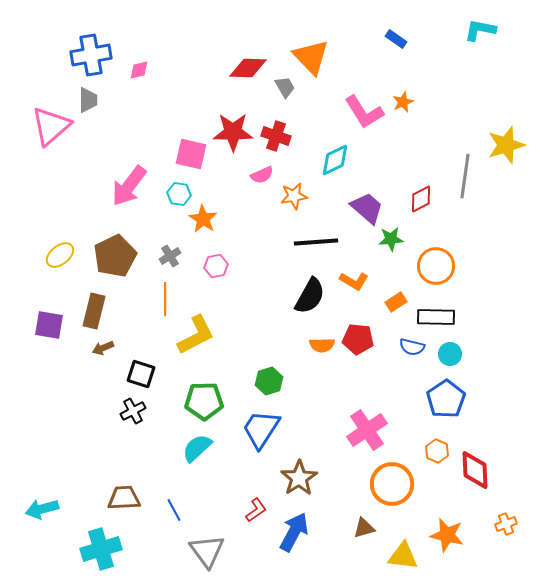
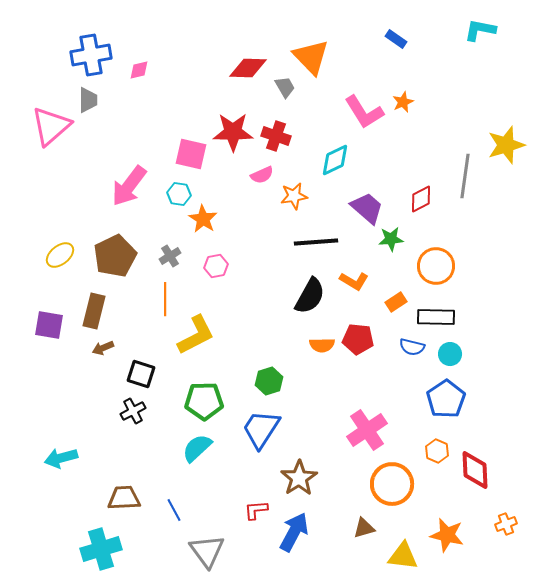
cyan arrow at (42, 509): moved 19 px right, 51 px up
red L-shape at (256, 510): rotated 150 degrees counterclockwise
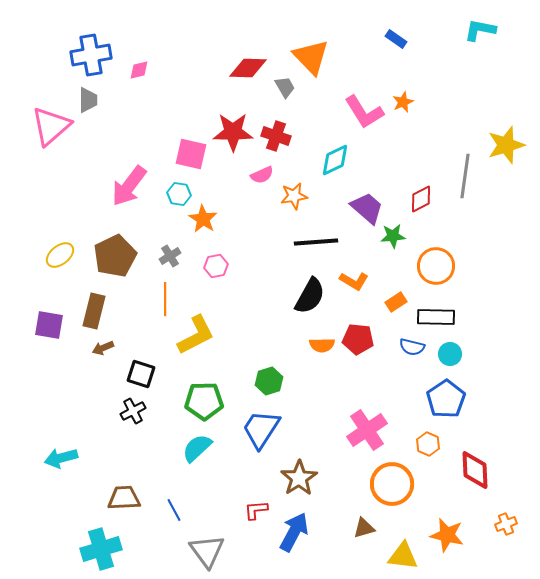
green star at (391, 239): moved 2 px right, 3 px up
orange hexagon at (437, 451): moved 9 px left, 7 px up
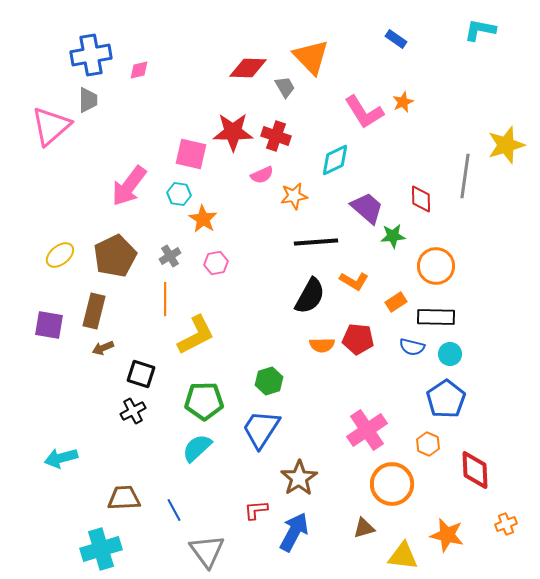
red diamond at (421, 199): rotated 64 degrees counterclockwise
pink hexagon at (216, 266): moved 3 px up
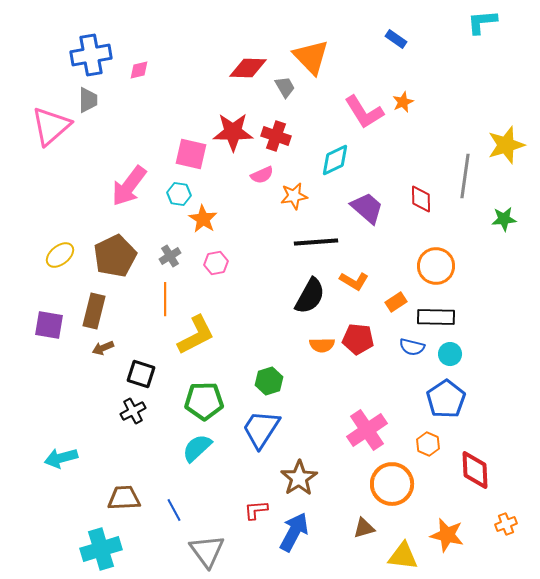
cyan L-shape at (480, 30): moved 2 px right, 8 px up; rotated 16 degrees counterclockwise
green star at (393, 236): moved 111 px right, 17 px up
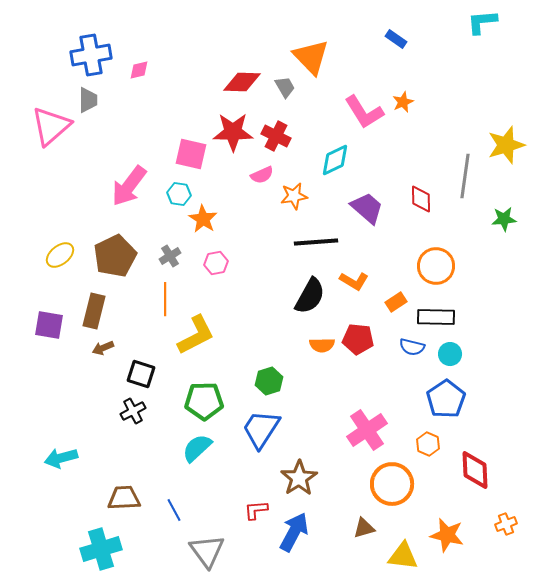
red diamond at (248, 68): moved 6 px left, 14 px down
red cross at (276, 136): rotated 8 degrees clockwise
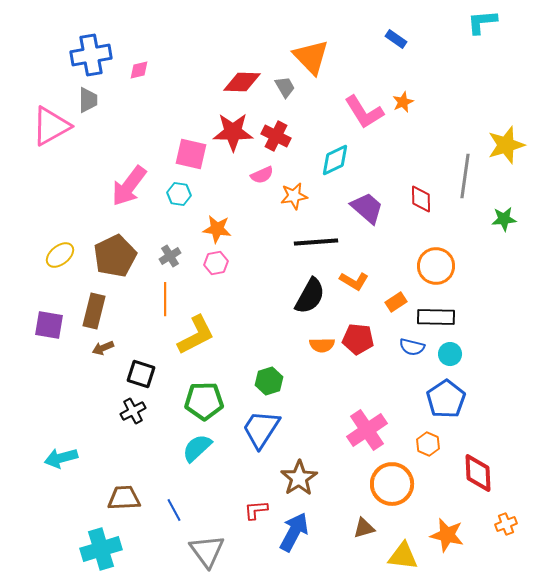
pink triangle at (51, 126): rotated 12 degrees clockwise
orange star at (203, 219): moved 14 px right, 10 px down; rotated 24 degrees counterclockwise
red diamond at (475, 470): moved 3 px right, 3 px down
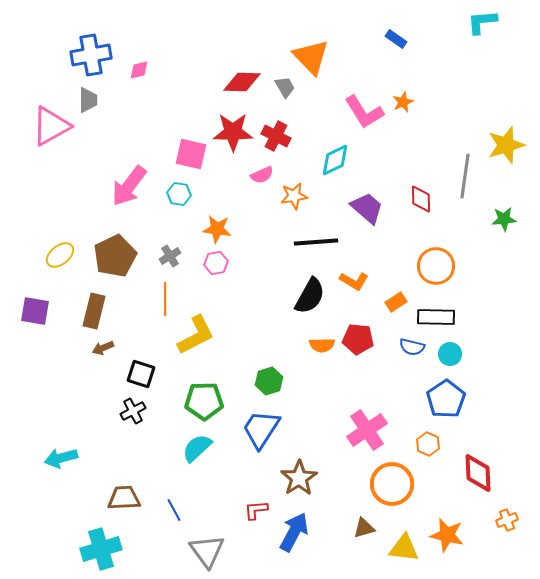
purple square at (49, 325): moved 14 px left, 14 px up
orange cross at (506, 524): moved 1 px right, 4 px up
yellow triangle at (403, 556): moved 1 px right, 8 px up
